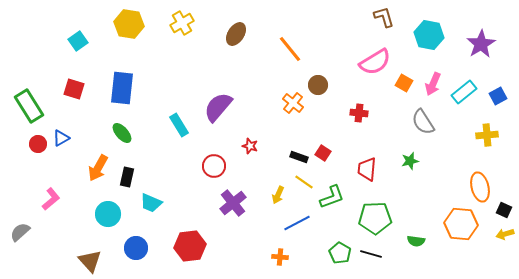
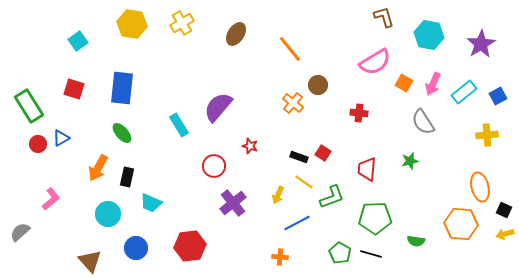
yellow hexagon at (129, 24): moved 3 px right
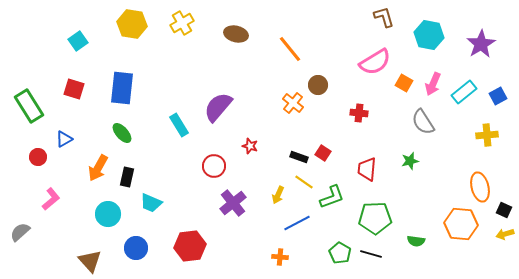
brown ellipse at (236, 34): rotated 70 degrees clockwise
blue triangle at (61, 138): moved 3 px right, 1 px down
red circle at (38, 144): moved 13 px down
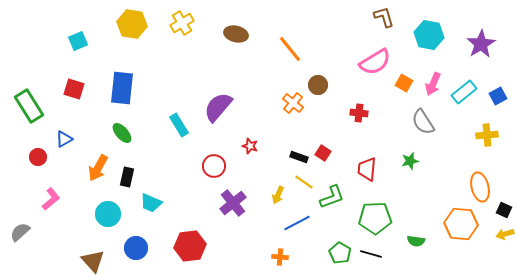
cyan square at (78, 41): rotated 12 degrees clockwise
brown triangle at (90, 261): moved 3 px right
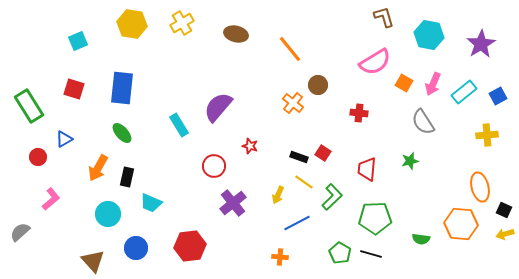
green L-shape at (332, 197): rotated 24 degrees counterclockwise
green semicircle at (416, 241): moved 5 px right, 2 px up
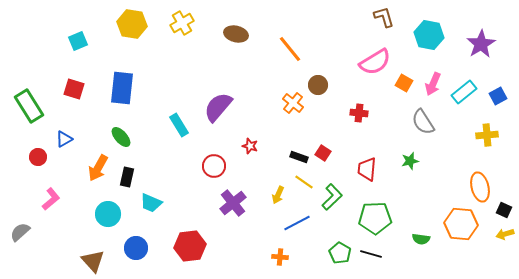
green ellipse at (122, 133): moved 1 px left, 4 px down
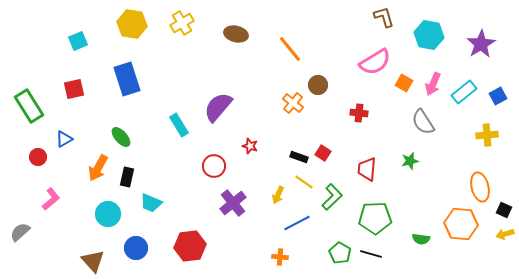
blue rectangle at (122, 88): moved 5 px right, 9 px up; rotated 24 degrees counterclockwise
red square at (74, 89): rotated 30 degrees counterclockwise
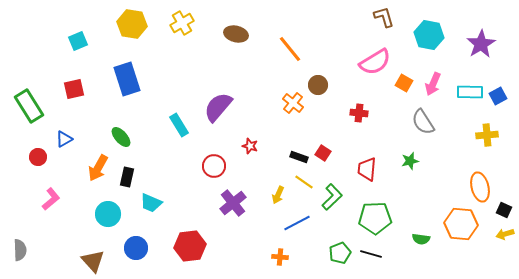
cyan rectangle at (464, 92): moved 6 px right; rotated 40 degrees clockwise
gray semicircle at (20, 232): moved 18 px down; rotated 130 degrees clockwise
green pentagon at (340, 253): rotated 20 degrees clockwise
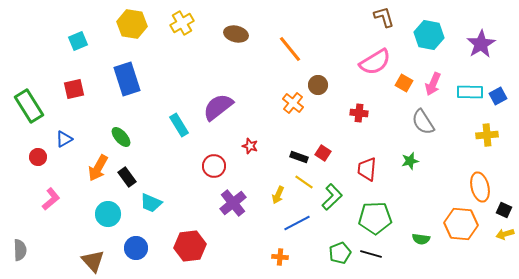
purple semicircle at (218, 107): rotated 12 degrees clockwise
black rectangle at (127, 177): rotated 48 degrees counterclockwise
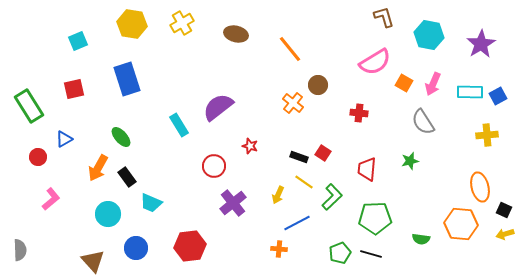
orange cross at (280, 257): moved 1 px left, 8 px up
